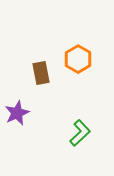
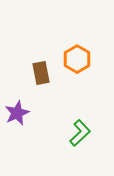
orange hexagon: moved 1 px left
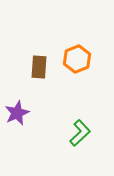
orange hexagon: rotated 8 degrees clockwise
brown rectangle: moved 2 px left, 6 px up; rotated 15 degrees clockwise
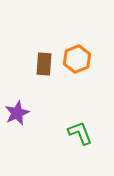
brown rectangle: moved 5 px right, 3 px up
green L-shape: rotated 68 degrees counterclockwise
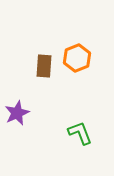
orange hexagon: moved 1 px up
brown rectangle: moved 2 px down
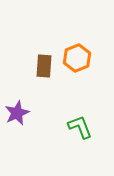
green L-shape: moved 6 px up
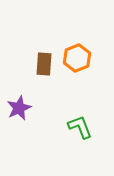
brown rectangle: moved 2 px up
purple star: moved 2 px right, 5 px up
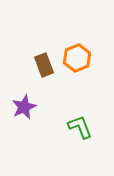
brown rectangle: moved 1 px down; rotated 25 degrees counterclockwise
purple star: moved 5 px right, 1 px up
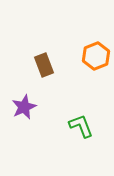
orange hexagon: moved 19 px right, 2 px up
green L-shape: moved 1 px right, 1 px up
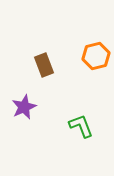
orange hexagon: rotated 8 degrees clockwise
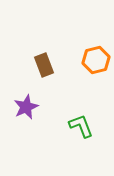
orange hexagon: moved 4 px down
purple star: moved 2 px right
